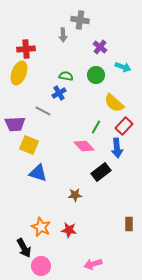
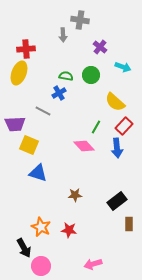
green circle: moved 5 px left
yellow semicircle: moved 1 px right, 1 px up
black rectangle: moved 16 px right, 29 px down
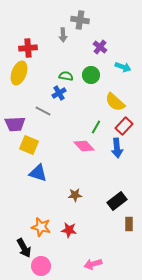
red cross: moved 2 px right, 1 px up
orange star: rotated 12 degrees counterclockwise
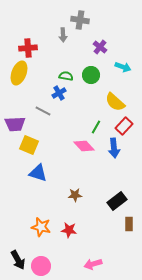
blue arrow: moved 3 px left
black arrow: moved 6 px left, 12 px down
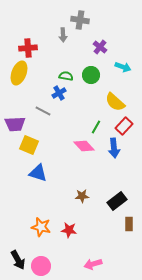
brown star: moved 7 px right, 1 px down
